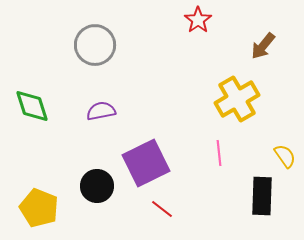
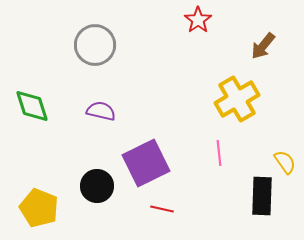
purple semicircle: rotated 24 degrees clockwise
yellow semicircle: moved 6 px down
red line: rotated 25 degrees counterclockwise
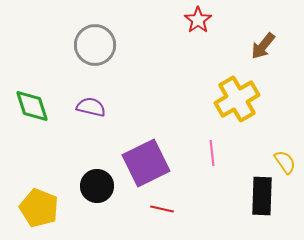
purple semicircle: moved 10 px left, 4 px up
pink line: moved 7 px left
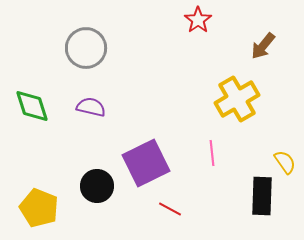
gray circle: moved 9 px left, 3 px down
red line: moved 8 px right; rotated 15 degrees clockwise
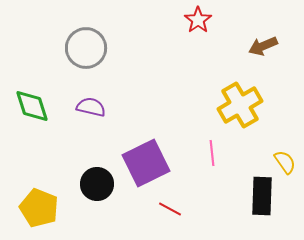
brown arrow: rotated 28 degrees clockwise
yellow cross: moved 3 px right, 6 px down
black circle: moved 2 px up
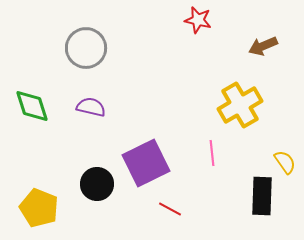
red star: rotated 24 degrees counterclockwise
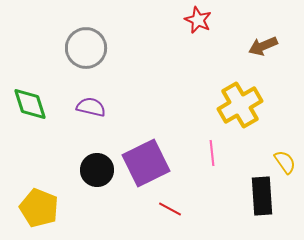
red star: rotated 12 degrees clockwise
green diamond: moved 2 px left, 2 px up
black circle: moved 14 px up
black rectangle: rotated 6 degrees counterclockwise
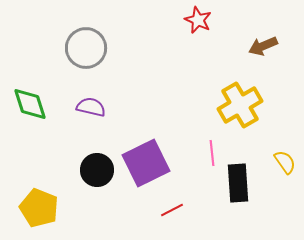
black rectangle: moved 24 px left, 13 px up
red line: moved 2 px right, 1 px down; rotated 55 degrees counterclockwise
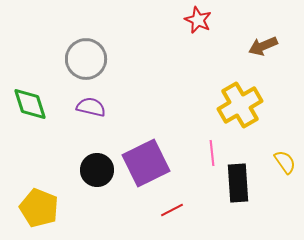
gray circle: moved 11 px down
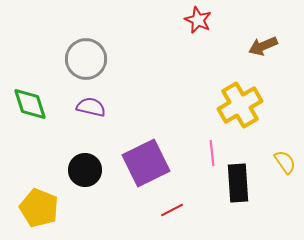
black circle: moved 12 px left
